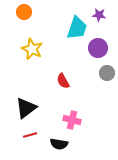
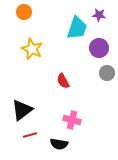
purple circle: moved 1 px right
black triangle: moved 4 px left, 2 px down
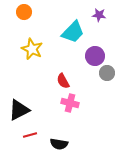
cyan trapezoid: moved 4 px left, 4 px down; rotated 25 degrees clockwise
purple circle: moved 4 px left, 8 px down
black triangle: moved 3 px left; rotated 10 degrees clockwise
pink cross: moved 2 px left, 17 px up
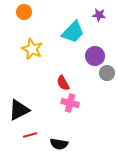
red semicircle: moved 2 px down
